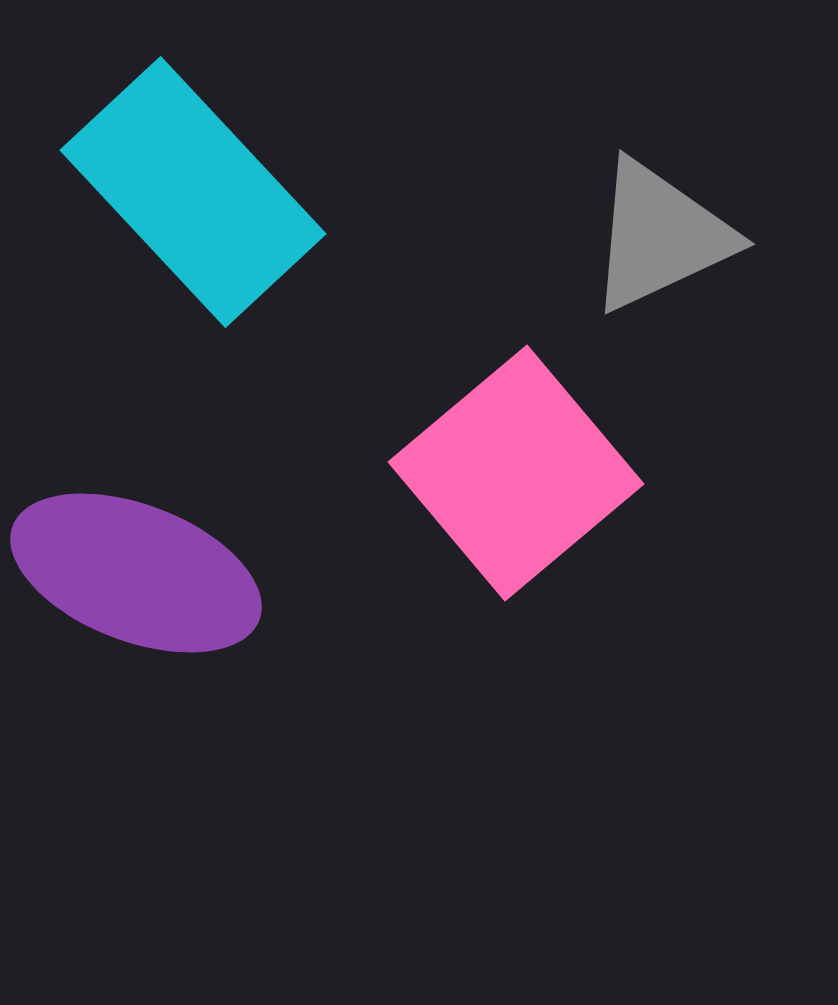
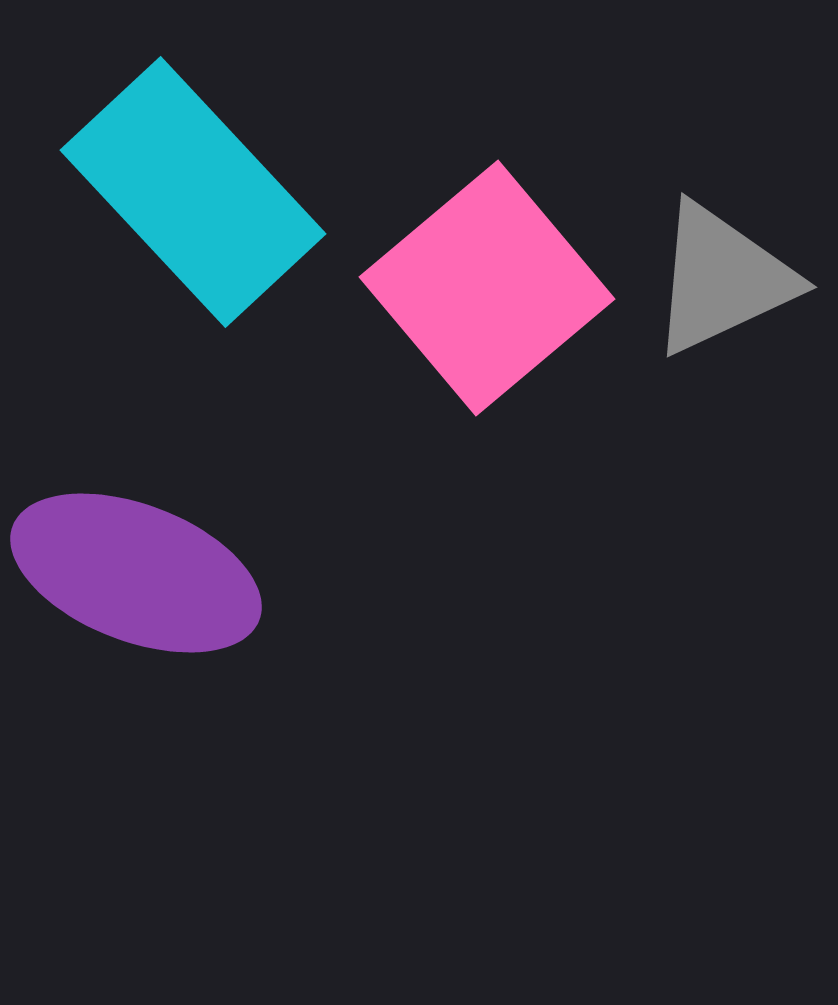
gray triangle: moved 62 px right, 43 px down
pink square: moved 29 px left, 185 px up
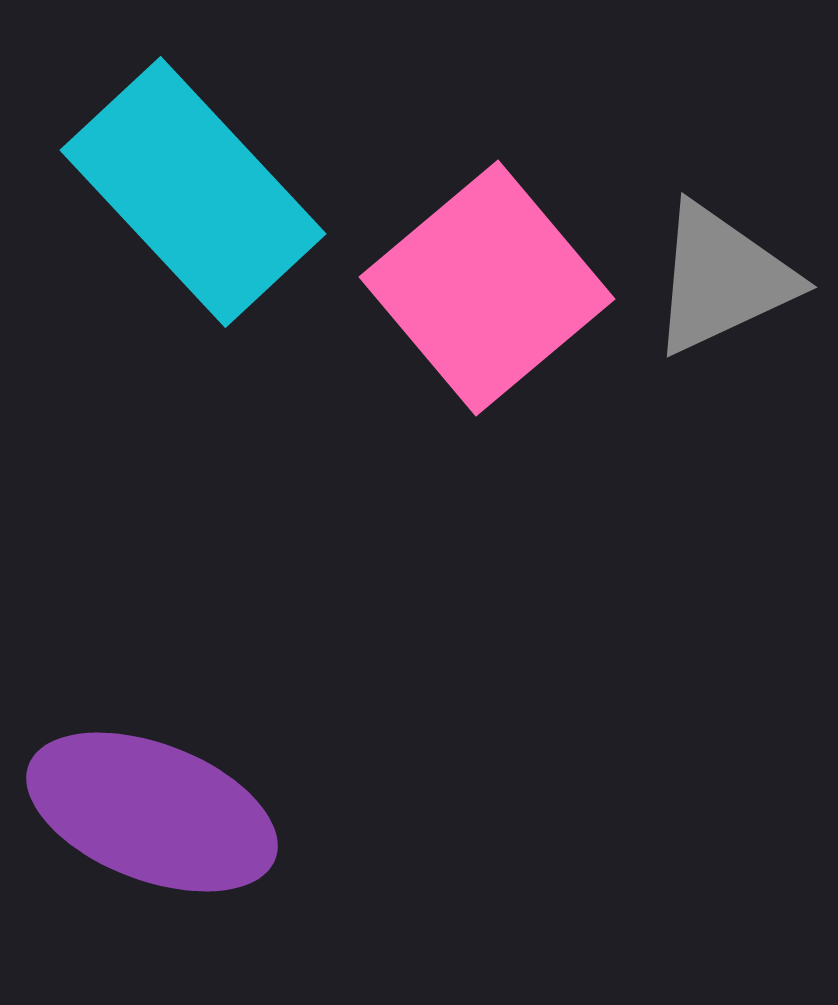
purple ellipse: moved 16 px right, 239 px down
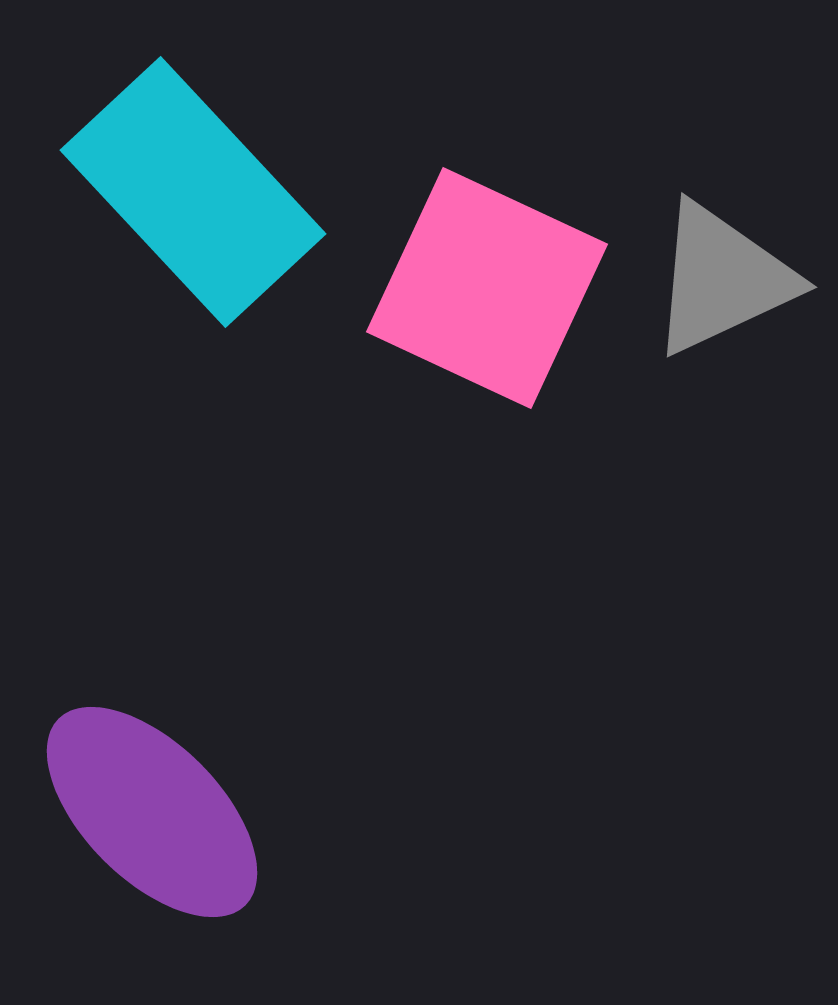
pink square: rotated 25 degrees counterclockwise
purple ellipse: rotated 24 degrees clockwise
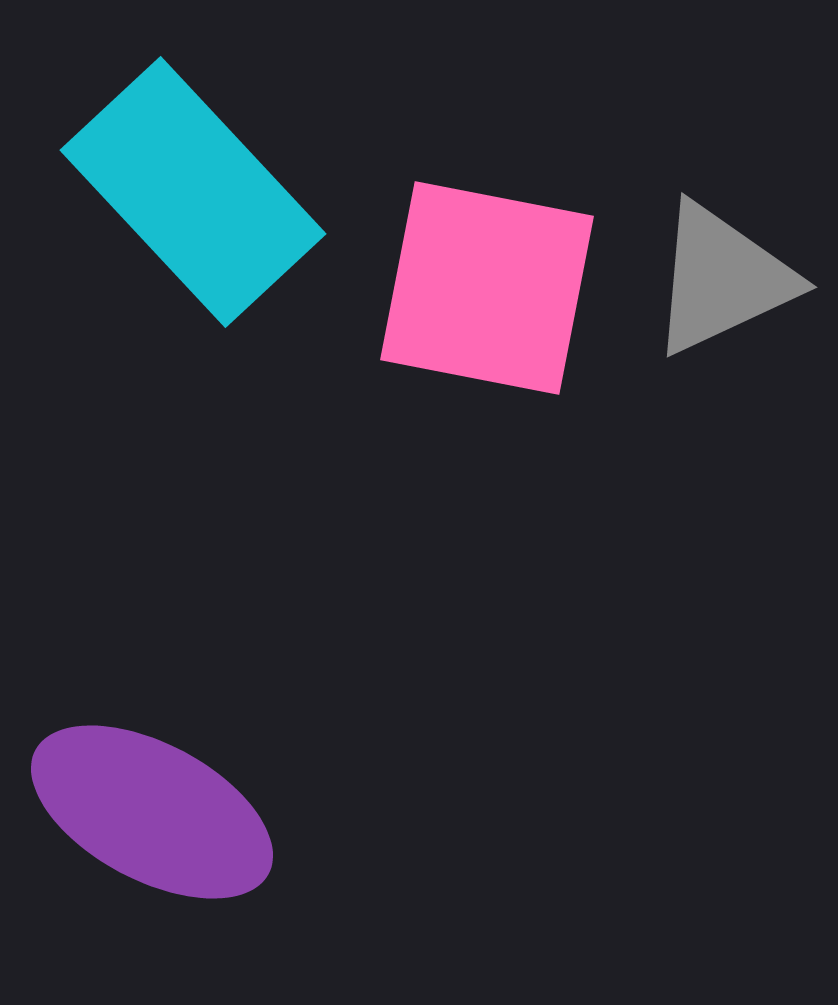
pink square: rotated 14 degrees counterclockwise
purple ellipse: rotated 17 degrees counterclockwise
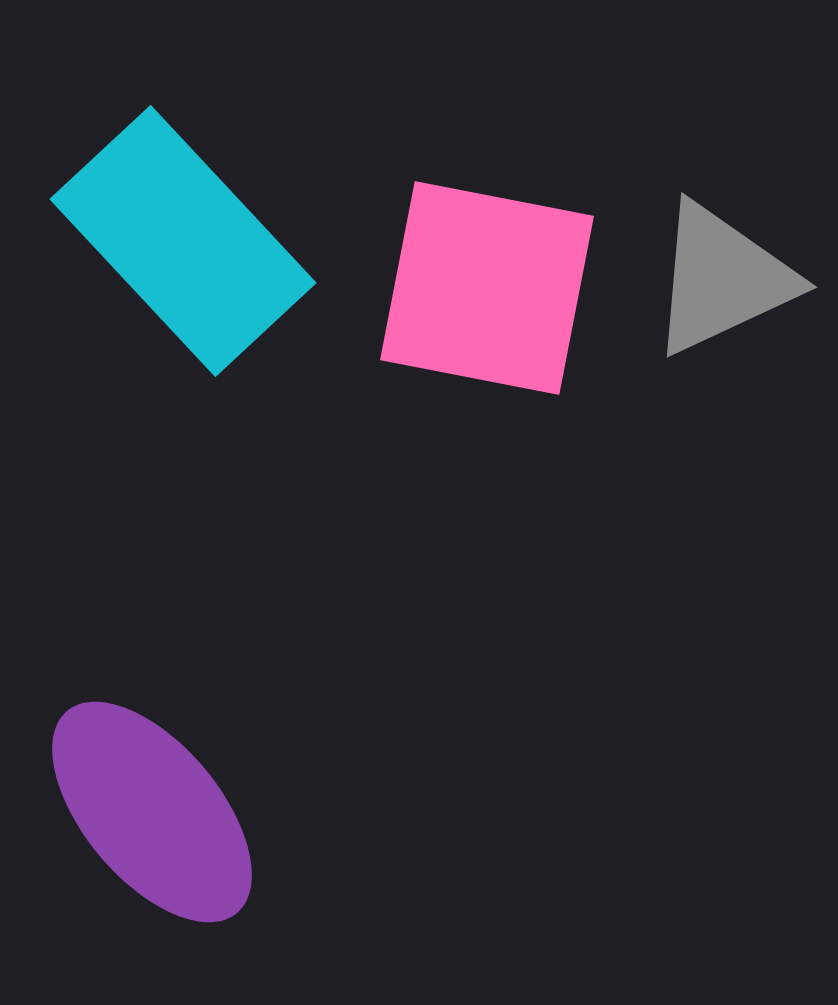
cyan rectangle: moved 10 px left, 49 px down
purple ellipse: rotated 22 degrees clockwise
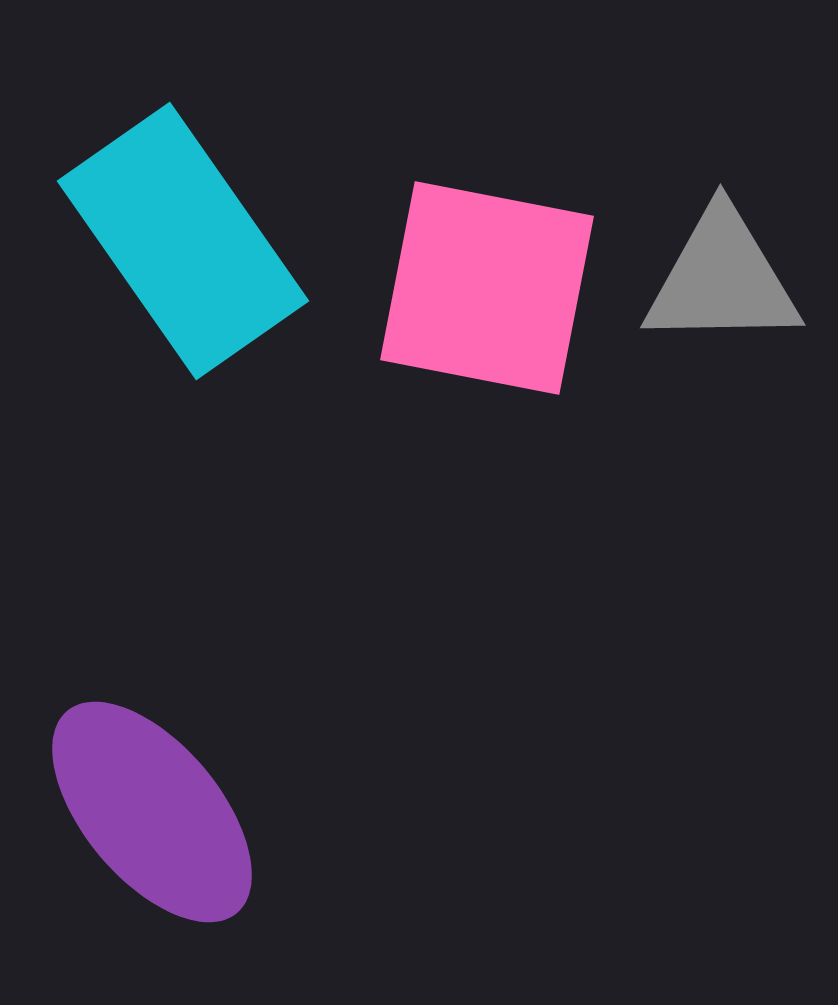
cyan rectangle: rotated 8 degrees clockwise
gray triangle: rotated 24 degrees clockwise
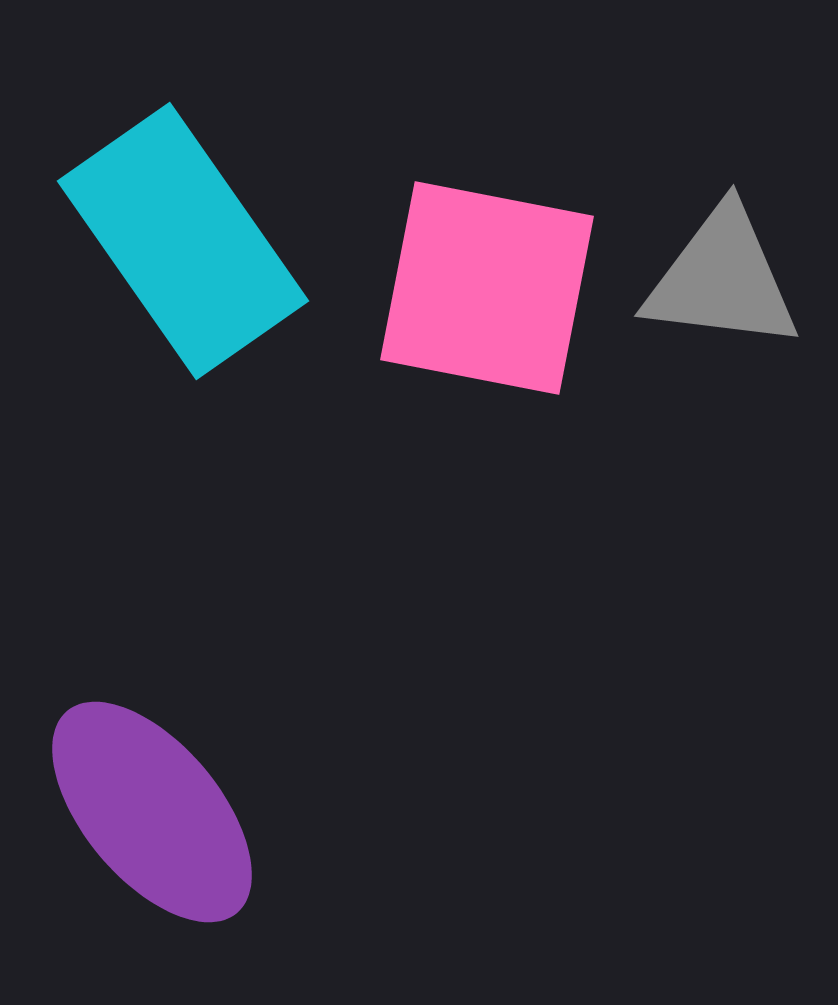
gray triangle: rotated 8 degrees clockwise
